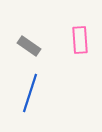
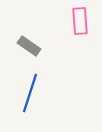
pink rectangle: moved 19 px up
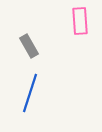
gray rectangle: rotated 25 degrees clockwise
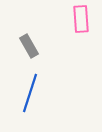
pink rectangle: moved 1 px right, 2 px up
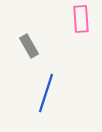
blue line: moved 16 px right
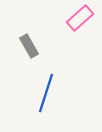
pink rectangle: moved 1 px left, 1 px up; rotated 52 degrees clockwise
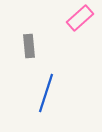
gray rectangle: rotated 25 degrees clockwise
